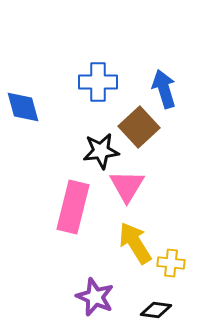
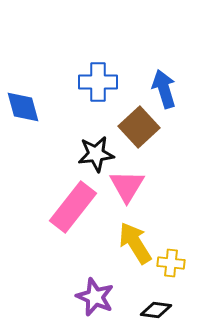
black star: moved 5 px left, 3 px down
pink rectangle: rotated 24 degrees clockwise
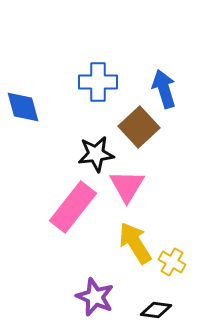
yellow cross: moved 1 px right, 1 px up; rotated 24 degrees clockwise
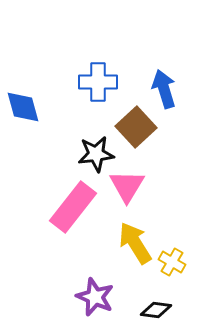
brown square: moved 3 px left
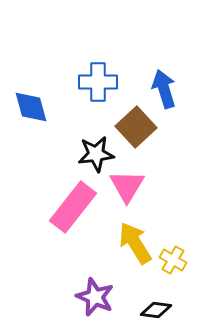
blue diamond: moved 8 px right
yellow cross: moved 1 px right, 2 px up
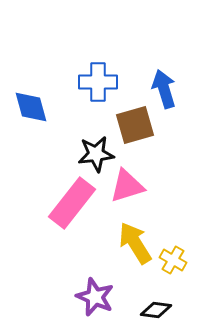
brown square: moved 1 px left, 2 px up; rotated 27 degrees clockwise
pink triangle: rotated 42 degrees clockwise
pink rectangle: moved 1 px left, 4 px up
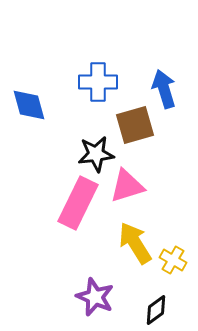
blue diamond: moved 2 px left, 2 px up
pink rectangle: moved 6 px right; rotated 12 degrees counterclockwise
black diamond: rotated 44 degrees counterclockwise
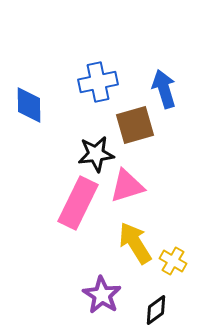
blue cross: rotated 12 degrees counterclockwise
blue diamond: rotated 15 degrees clockwise
yellow cross: moved 1 px down
purple star: moved 7 px right, 2 px up; rotated 9 degrees clockwise
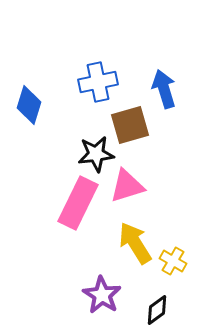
blue diamond: rotated 18 degrees clockwise
brown square: moved 5 px left
black diamond: moved 1 px right
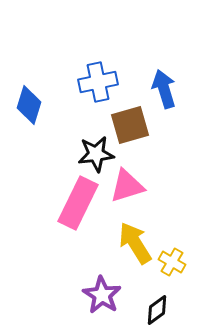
yellow cross: moved 1 px left, 1 px down
